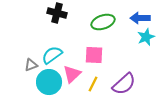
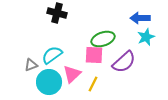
green ellipse: moved 17 px down
purple semicircle: moved 22 px up
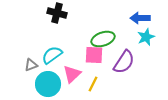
purple semicircle: rotated 15 degrees counterclockwise
cyan circle: moved 1 px left, 2 px down
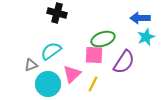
cyan semicircle: moved 1 px left, 4 px up
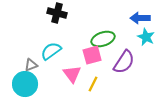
cyan star: rotated 24 degrees counterclockwise
pink square: moved 2 px left; rotated 18 degrees counterclockwise
pink triangle: rotated 24 degrees counterclockwise
cyan circle: moved 23 px left
